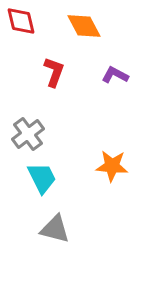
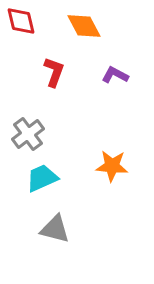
cyan trapezoid: rotated 88 degrees counterclockwise
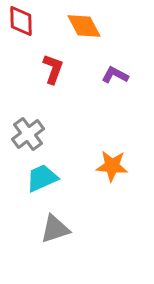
red diamond: rotated 12 degrees clockwise
red L-shape: moved 1 px left, 3 px up
gray triangle: rotated 32 degrees counterclockwise
